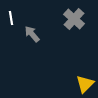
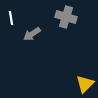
gray cross: moved 8 px left, 2 px up; rotated 25 degrees counterclockwise
gray arrow: rotated 84 degrees counterclockwise
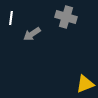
white line: rotated 16 degrees clockwise
yellow triangle: rotated 24 degrees clockwise
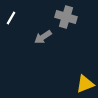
white line: rotated 24 degrees clockwise
gray arrow: moved 11 px right, 3 px down
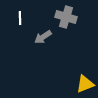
white line: moved 9 px right; rotated 32 degrees counterclockwise
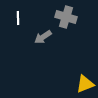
white line: moved 2 px left
